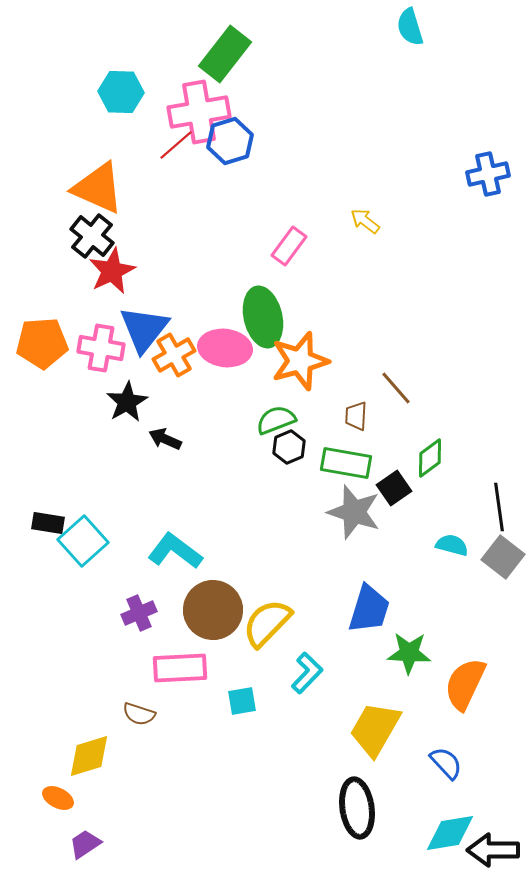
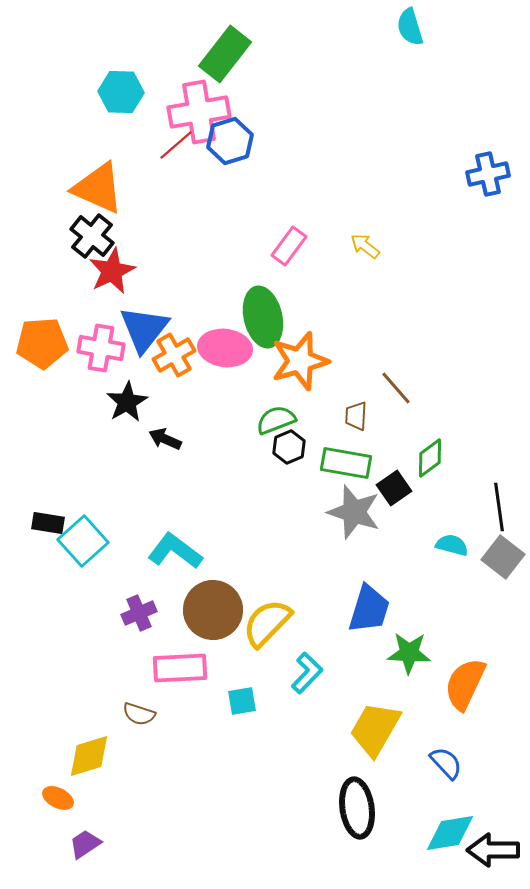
yellow arrow at (365, 221): moved 25 px down
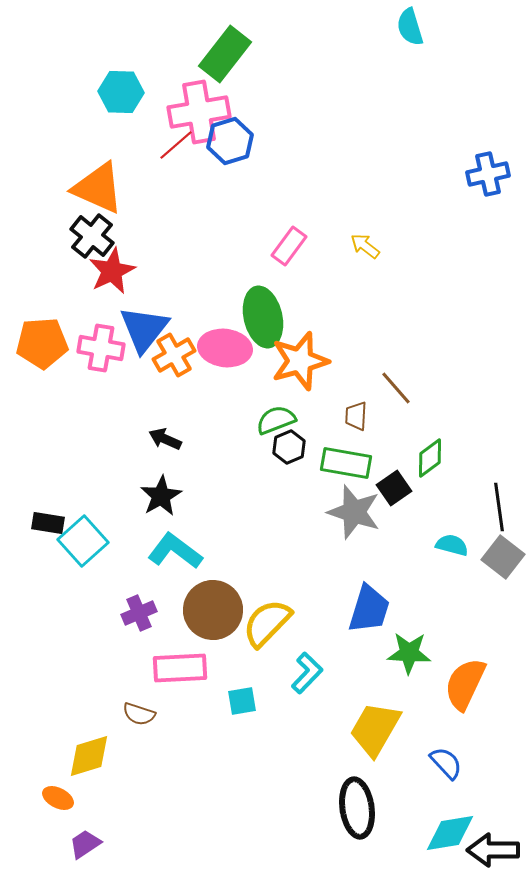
black star at (127, 402): moved 34 px right, 94 px down
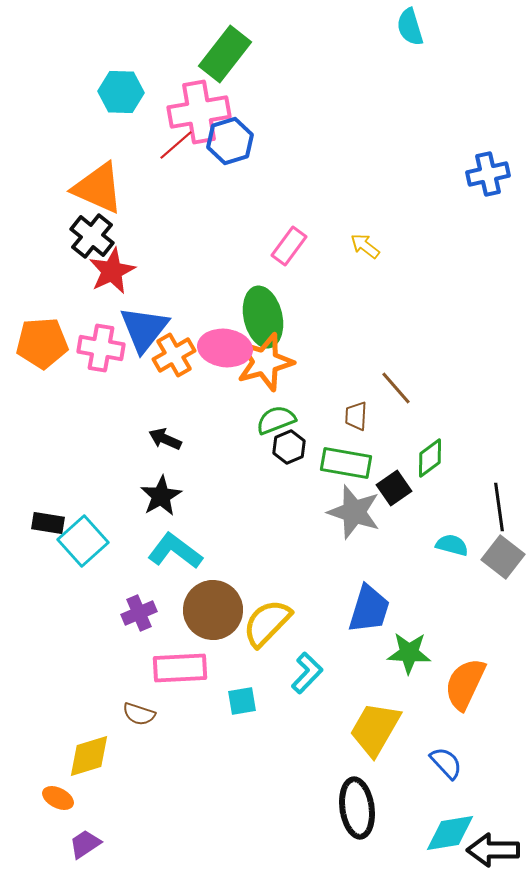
orange star at (300, 361): moved 35 px left, 1 px down
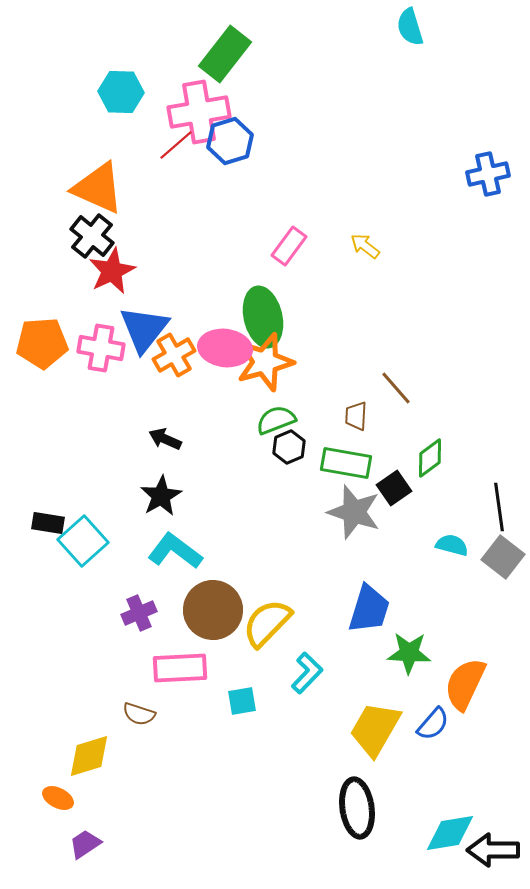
blue semicircle at (446, 763): moved 13 px left, 39 px up; rotated 84 degrees clockwise
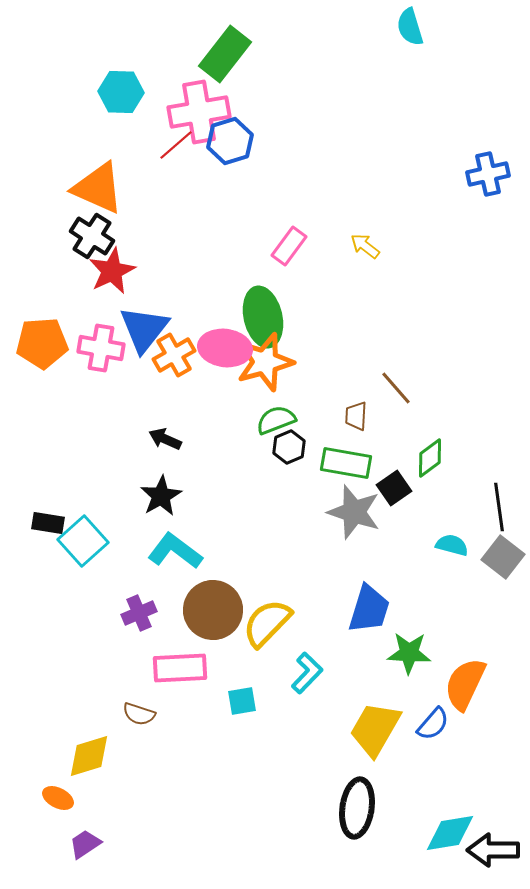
black cross at (92, 236): rotated 6 degrees counterclockwise
black ellipse at (357, 808): rotated 16 degrees clockwise
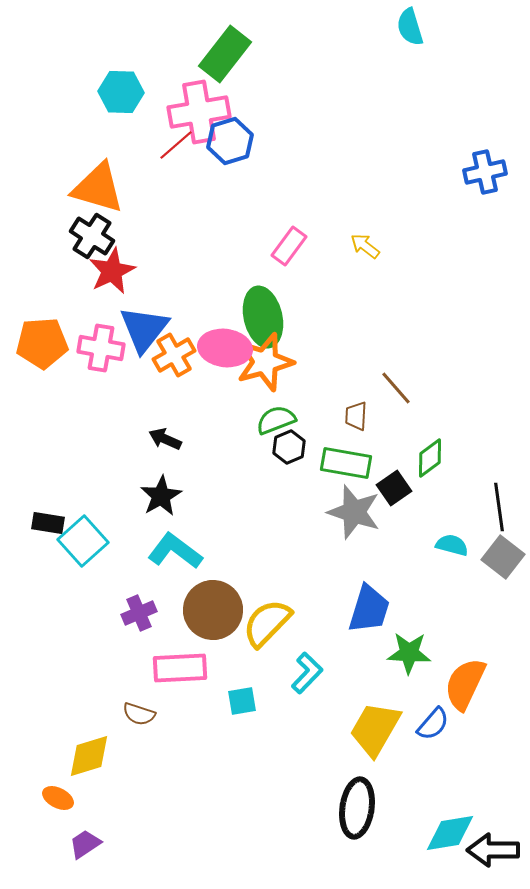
blue cross at (488, 174): moved 3 px left, 2 px up
orange triangle at (98, 188): rotated 8 degrees counterclockwise
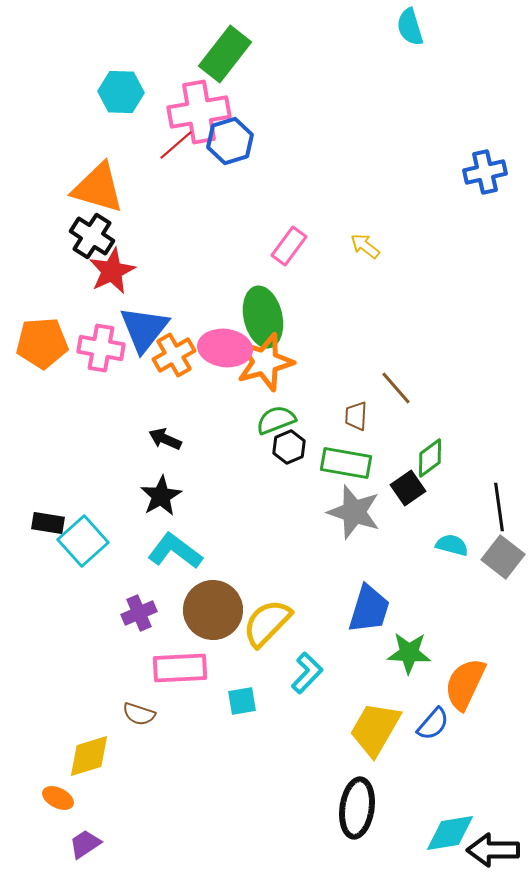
black square at (394, 488): moved 14 px right
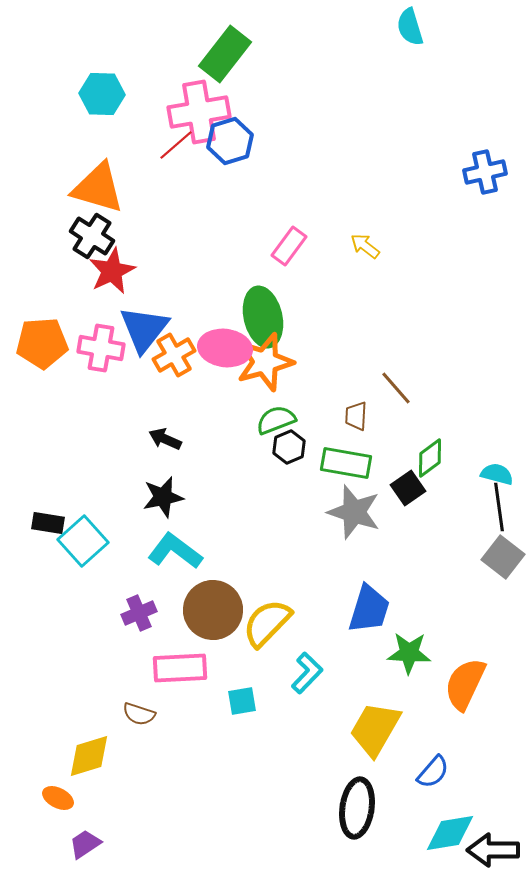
cyan hexagon at (121, 92): moved 19 px left, 2 px down
black star at (161, 496): moved 2 px right, 1 px down; rotated 18 degrees clockwise
cyan semicircle at (452, 545): moved 45 px right, 71 px up
blue semicircle at (433, 724): moved 48 px down
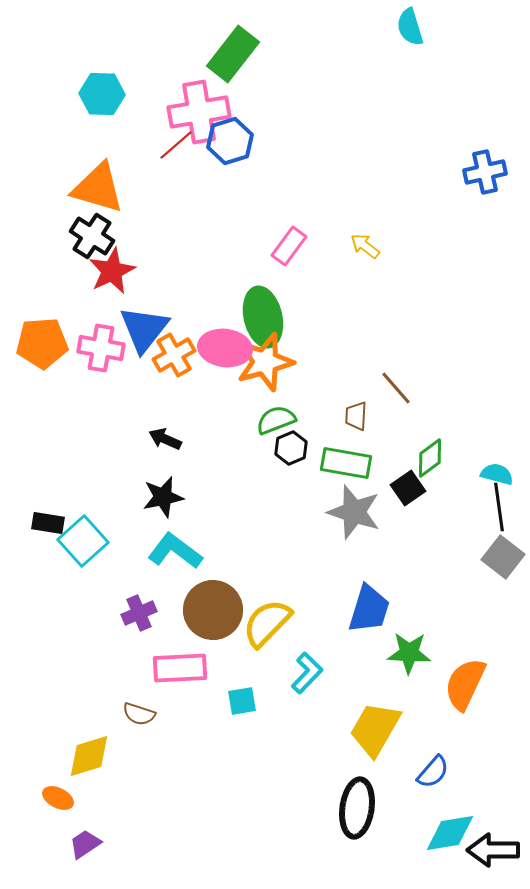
green rectangle at (225, 54): moved 8 px right
black hexagon at (289, 447): moved 2 px right, 1 px down
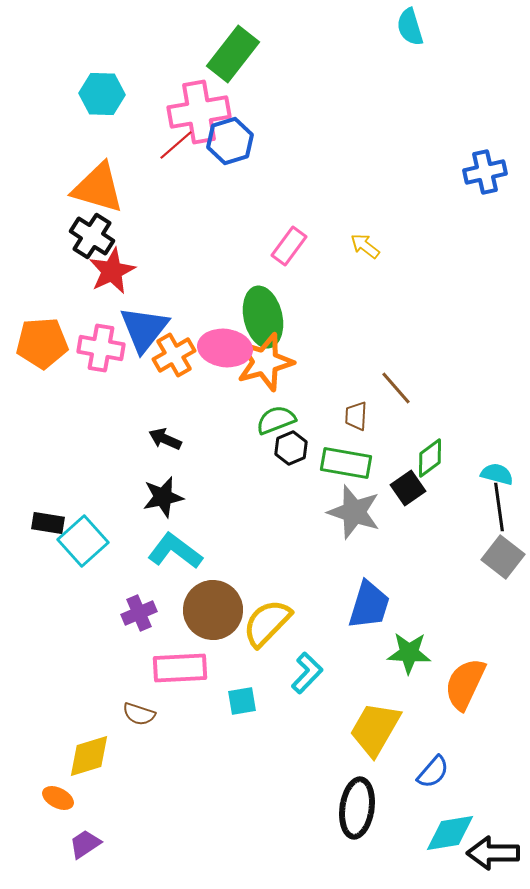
blue trapezoid at (369, 609): moved 4 px up
black arrow at (493, 850): moved 3 px down
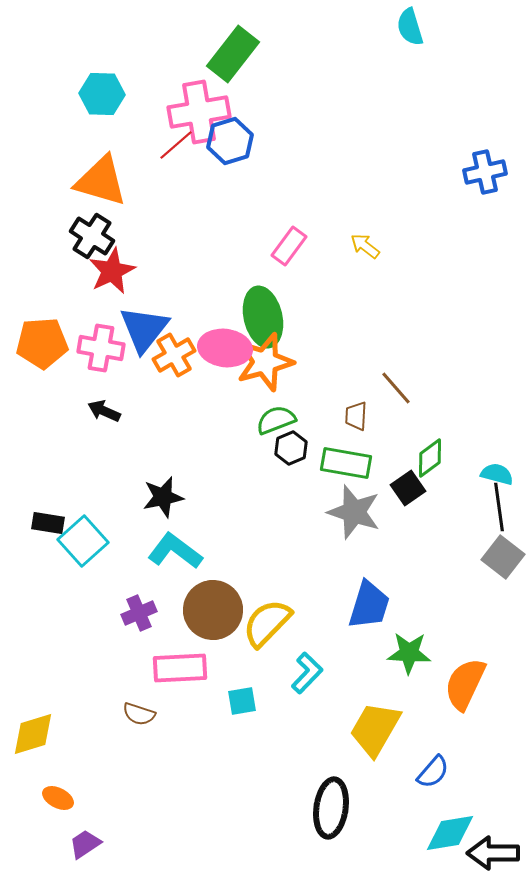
orange triangle at (98, 188): moved 3 px right, 7 px up
black arrow at (165, 439): moved 61 px left, 28 px up
yellow diamond at (89, 756): moved 56 px left, 22 px up
black ellipse at (357, 808): moved 26 px left
